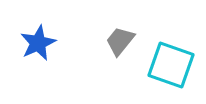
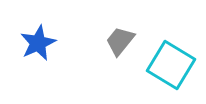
cyan square: rotated 12 degrees clockwise
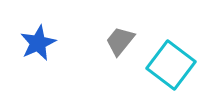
cyan square: rotated 6 degrees clockwise
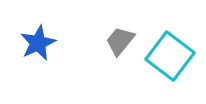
cyan square: moved 1 px left, 9 px up
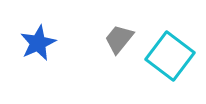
gray trapezoid: moved 1 px left, 2 px up
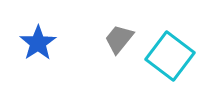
blue star: rotated 9 degrees counterclockwise
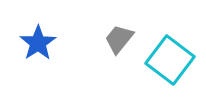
cyan square: moved 4 px down
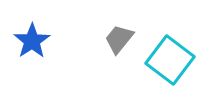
blue star: moved 6 px left, 2 px up
